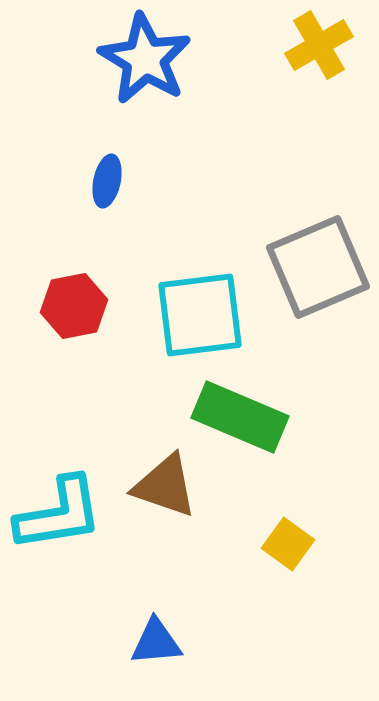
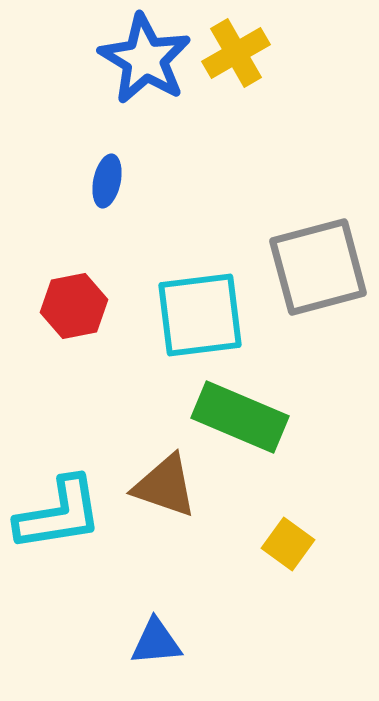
yellow cross: moved 83 px left, 8 px down
gray square: rotated 8 degrees clockwise
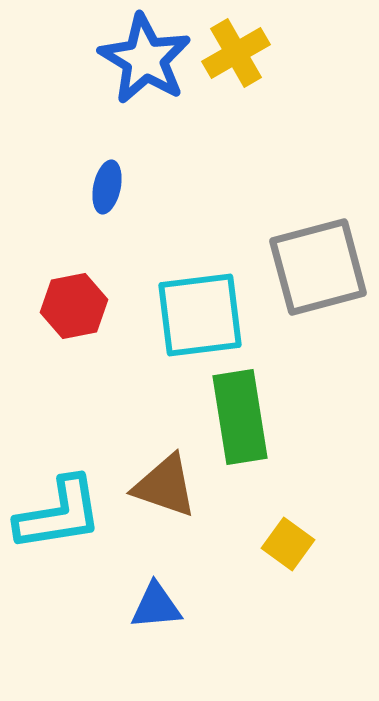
blue ellipse: moved 6 px down
green rectangle: rotated 58 degrees clockwise
blue triangle: moved 36 px up
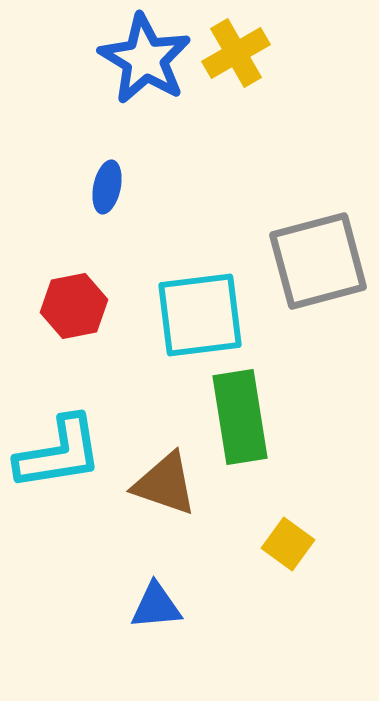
gray square: moved 6 px up
brown triangle: moved 2 px up
cyan L-shape: moved 61 px up
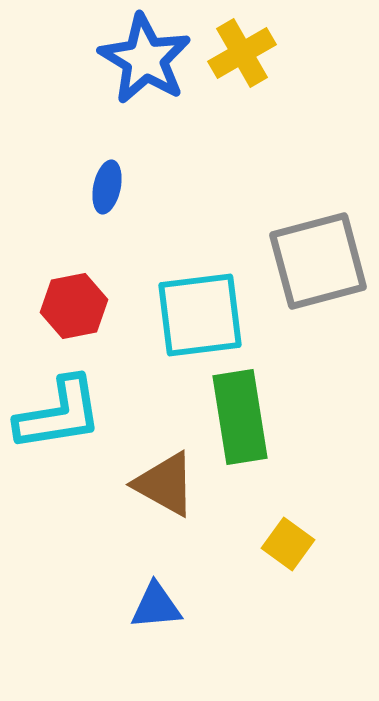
yellow cross: moved 6 px right
cyan L-shape: moved 39 px up
brown triangle: rotated 10 degrees clockwise
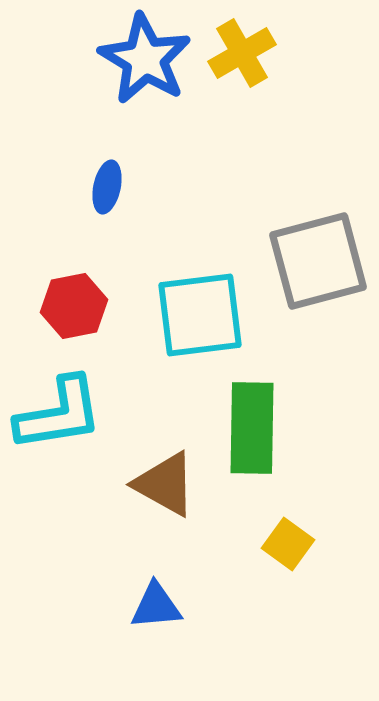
green rectangle: moved 12 px right, 11 px down; rotated 10 degrees clockwise
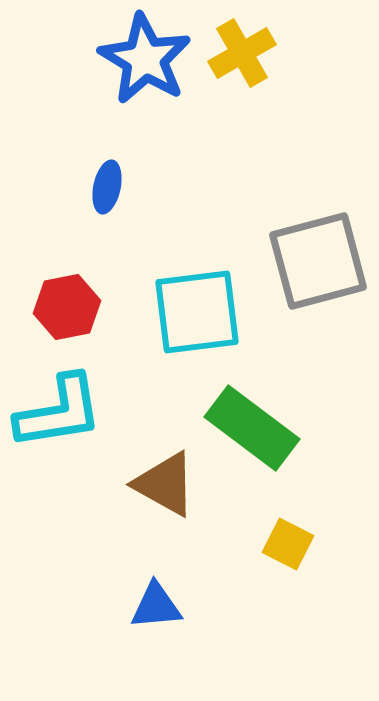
red hexagon: moved 7 px left, 1 px down
cyan square: moved 3 px left, 3 px up
cyan L-shape: moved 2 px up
green rectangle: rotated 54 degrees counterclockwise
yellow square: rotated 9 degrees counterclockwise
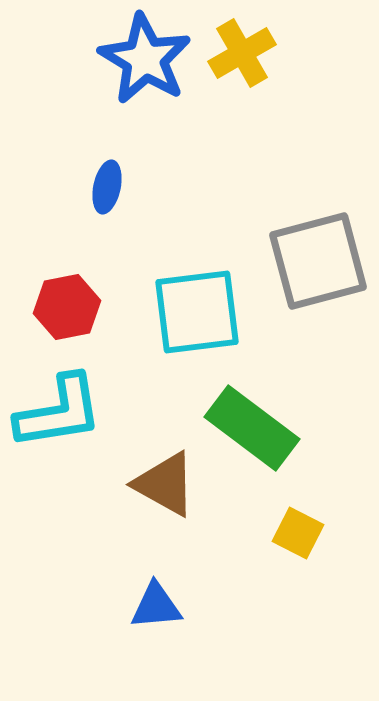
yellow square: moved 10 px right, 11 px up
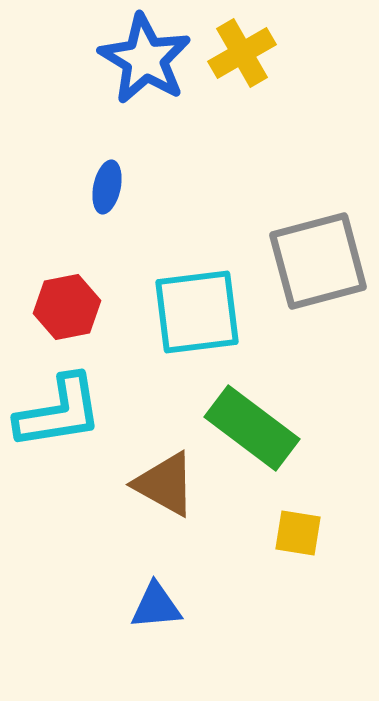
yellow square: rotated 18 degrees counterclockwise
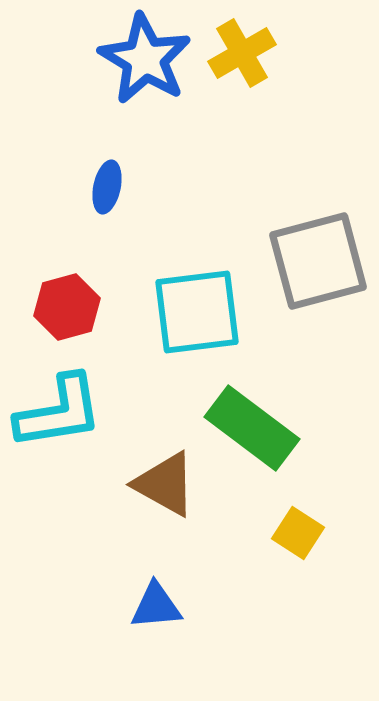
red hexagon: rotated 4 degrees counterclockwise
yellow square: rotated 24 degrees clockwise
